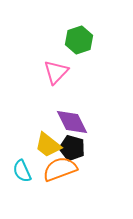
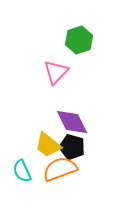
black pentagon: moved 1 px up
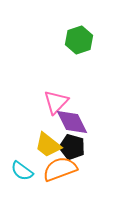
pink triangle: moved 30 px down
cyan semicircle: rotated 30 degrees counterclockwise
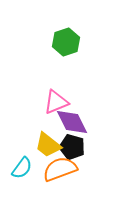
green hexagon: moved 13 px left, 2 px down
pink triangle: rotated 24 degrees clockwise
cyan semicircle: moved 3 px up; rotated 90 degrees counterclockwise
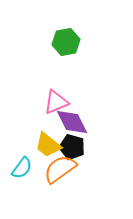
green hexagon: rotated 8 degrees clockwise
orange semicircle: rotated 16 degrees counterclockwise
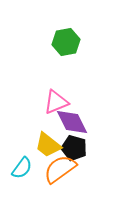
black pentagon: moved 2 px right, 1 px down
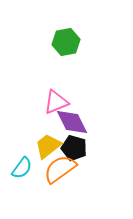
yellow trapezoid: moved 1 px down; rotated 104 degrees clockwise
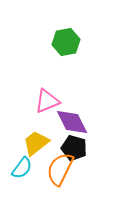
pink triangle: moved 9 px left, 1 px up
yellow trapezoid: moved 12 px left, 3 px up
orange semicircle: rotated 28 degrees counterclockwise
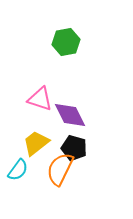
pink triangle: moved 7 px left, 2 px up; rotated 40 degrees clockwise
purple diamond: moved 2 px left, 7 px up
cyan semicircle: moved 4 px left, 2 px down
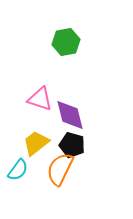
purple diamond: rotated 12 degrees clockwise
black pentagon: moved 2 px left, 3 px up
